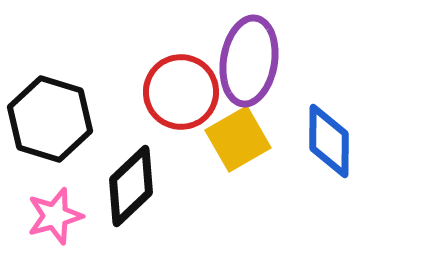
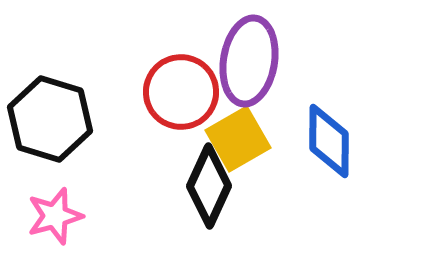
black diamond: moved 78 px right; rotated 22 degrees counterclockwise
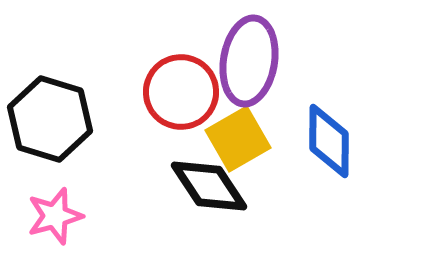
black diamond: rotated 58 degrees counterclockwise
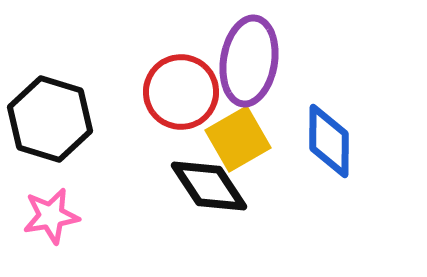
pink star: moved 4 px left; rotated 6 degrees clockwise
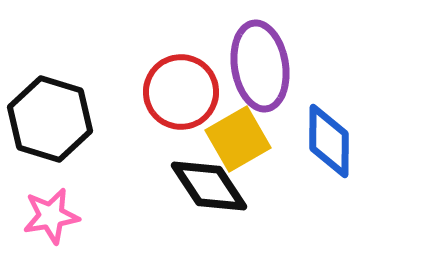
purple ellipse: moved 11 px right, 5 px down; rotated 18 degrees counterclockwise
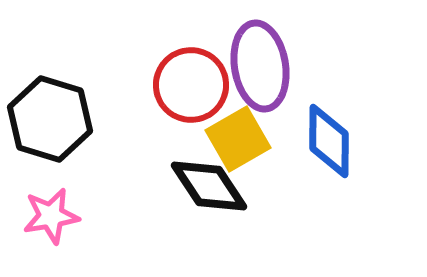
red circle: moved 10 px right, 7 px up
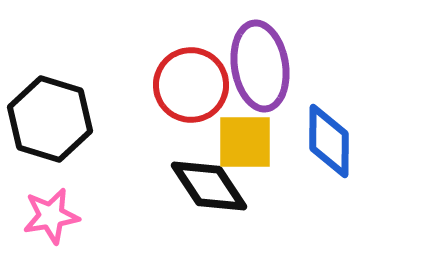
yellow square: moved 7 px right, 3 px down; rotated 30 degrees clockwise
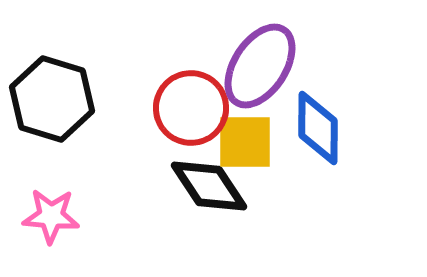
purple ellipse: rotated 42 degrees clockwise
red circle: moved 23 px down
black hexagon: moved 2 px right, 20 px up
blue diamond: moved 11 px left, 13 px up
pink star: rotated 14 degrees clockwise
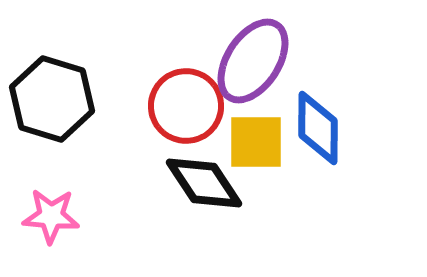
purple ellipse: moved 7 px left, 5 px up
red circle: moved 5 px left, 2 px up
yellow square: moved 11 px right
black diamond: moved 5 px left, 3 px up
